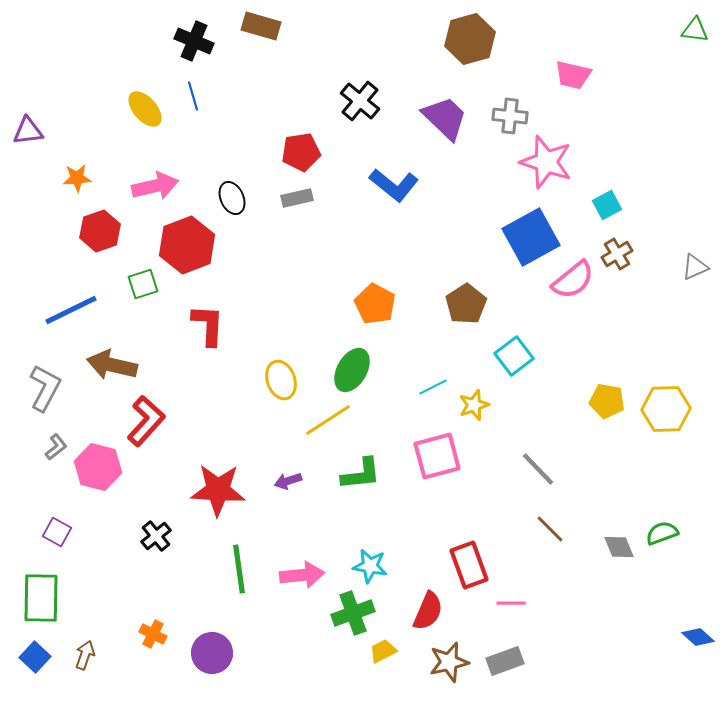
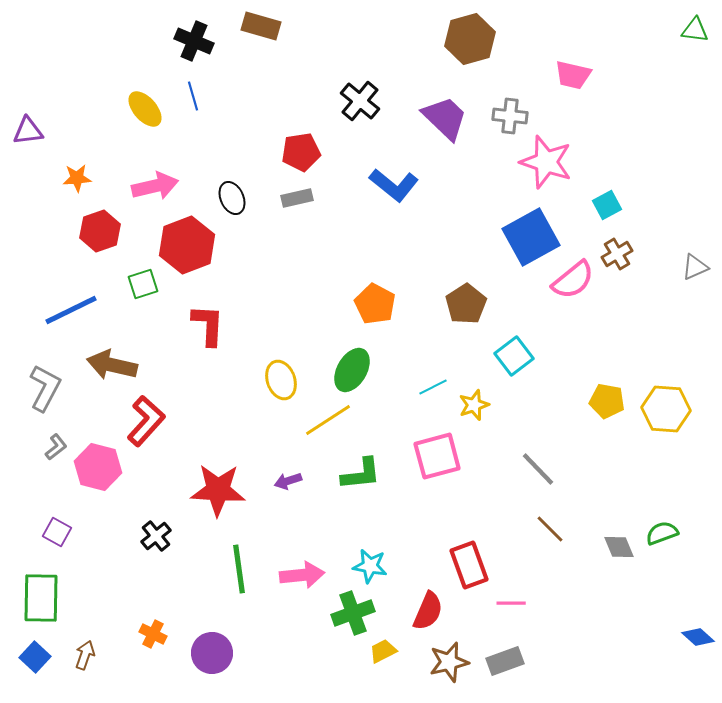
yellow hexagon at (666, 409): rotated 6 degrees clockwise
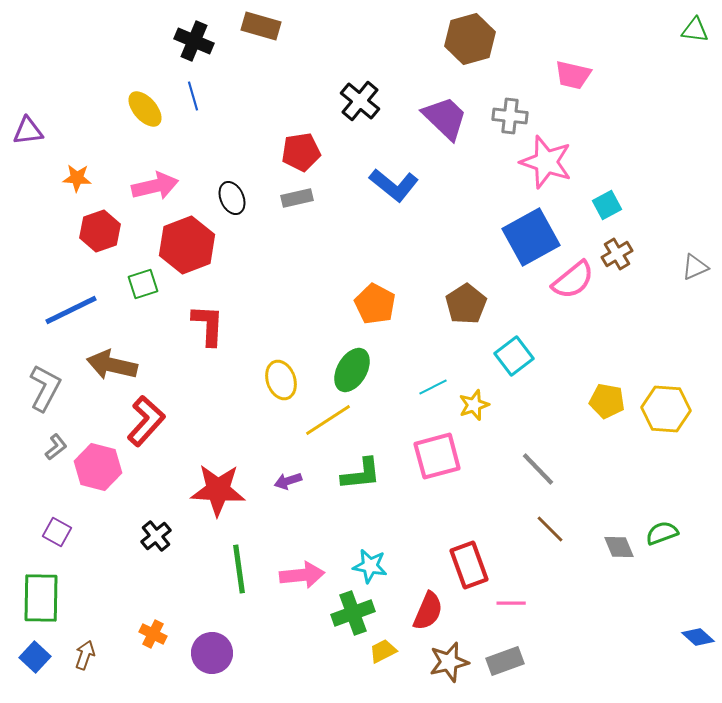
orange star at (77, 178): rotated 8 degrees clockwise
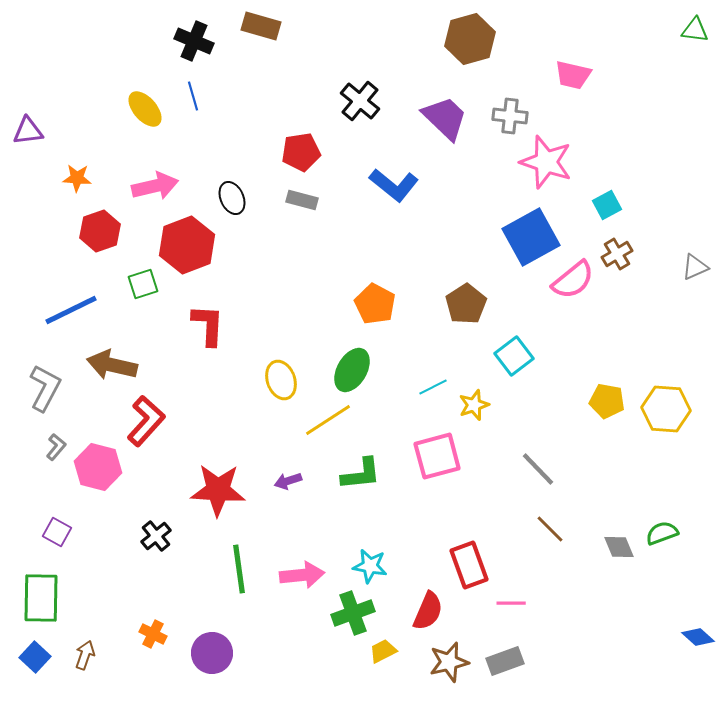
gray rectangle at (297, 198): moved 5 px right, 2 px down; rotated 28 degrees clockwise
gray L-shape at (56, 447): rotated 12 degrees counterclockwise
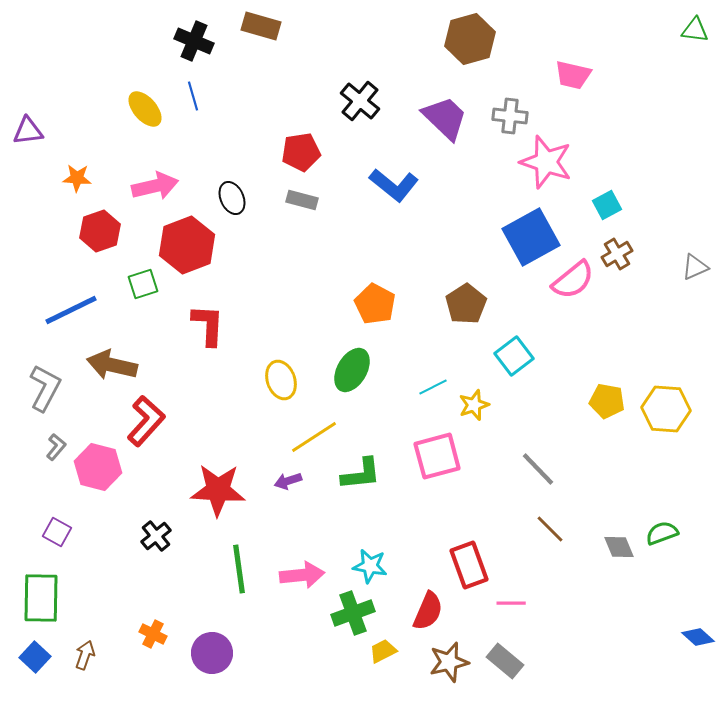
yellow line at (328, 420): moved 14 px left, 17 px down
gray rectangle at (505, 661): rotated 60 degrees clockwise
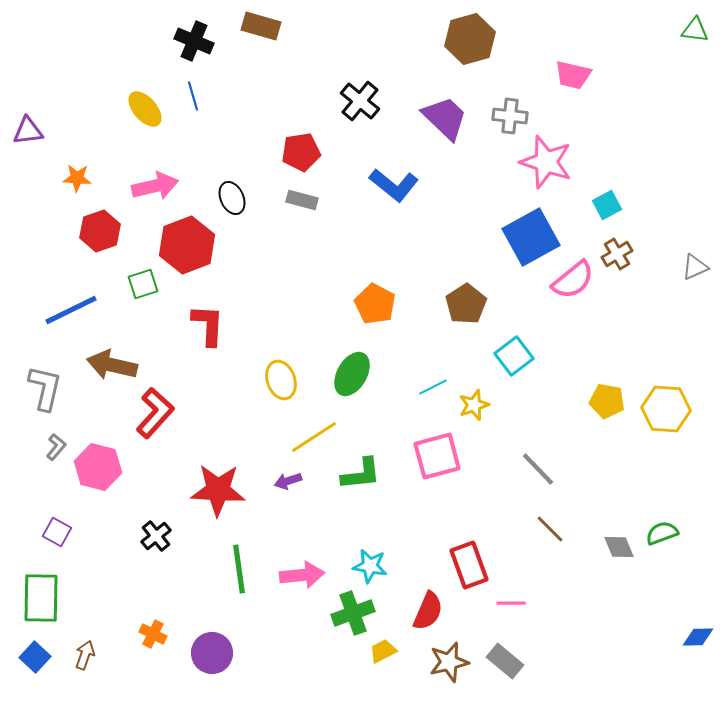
green ellipse at (352, 370): moved 4 px down
gray L-shape at (45, 388): rotated 15 degrees counterclockwise
red L-shape at (146, 421): moved 9 px right, 8 px up
blue diamond at (698, 637): rotated 44 degrees counterclockwise
